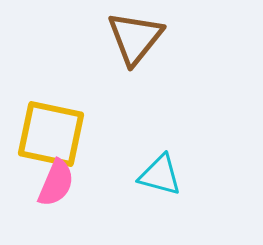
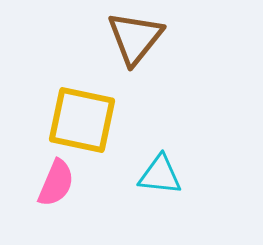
yellow square: moved 31 px right, 14 px up
cyan triangle: rotated 9 degrees counterclockwise
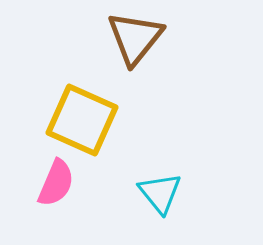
yellow square: rotated 12 degrees clockwise
cyan triangle: moved 18 px down; rotated 45 degrees clockwise
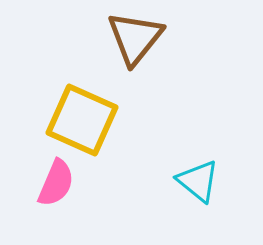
cyan triangle: moved 38 px right, 12 px up; rotated 12 degrees counterclockwise
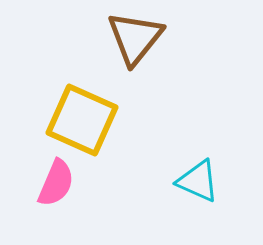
cyan triangle: rotated 15 degrees counterclockwise
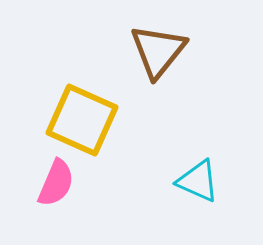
brown triangle: moved 23 px right, 13 px down
